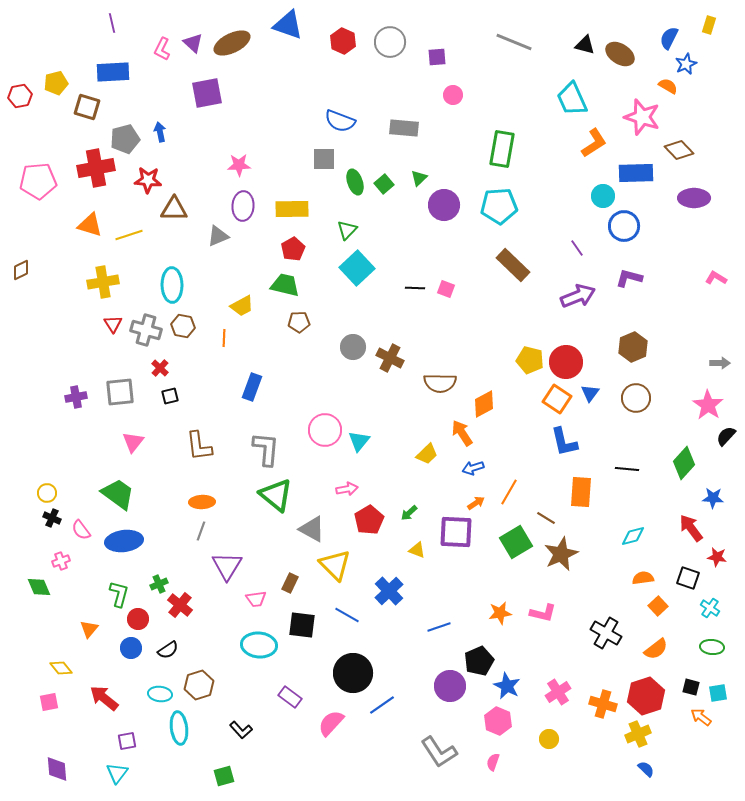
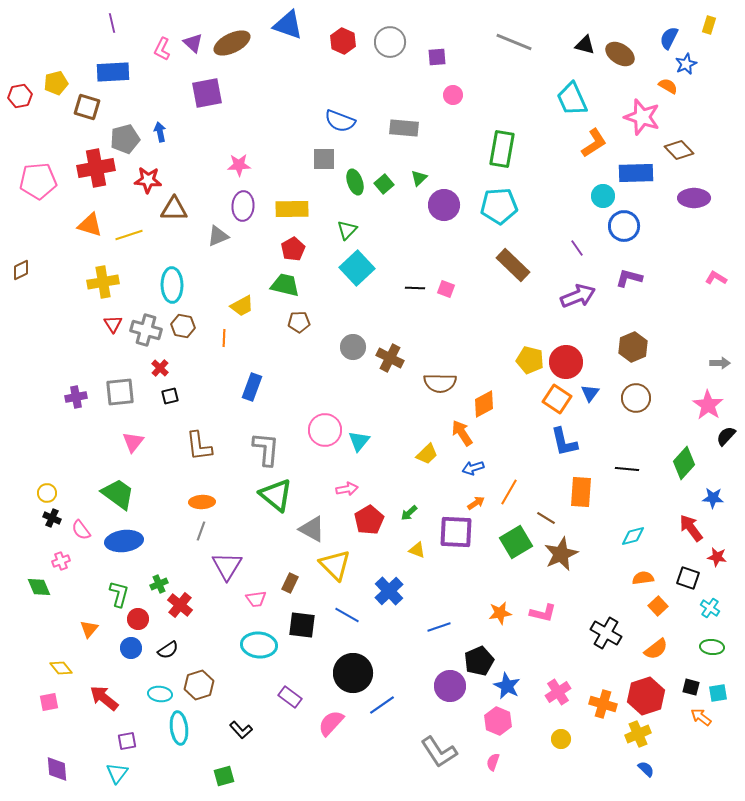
yellow circle at (549, 739): moved 12 px right
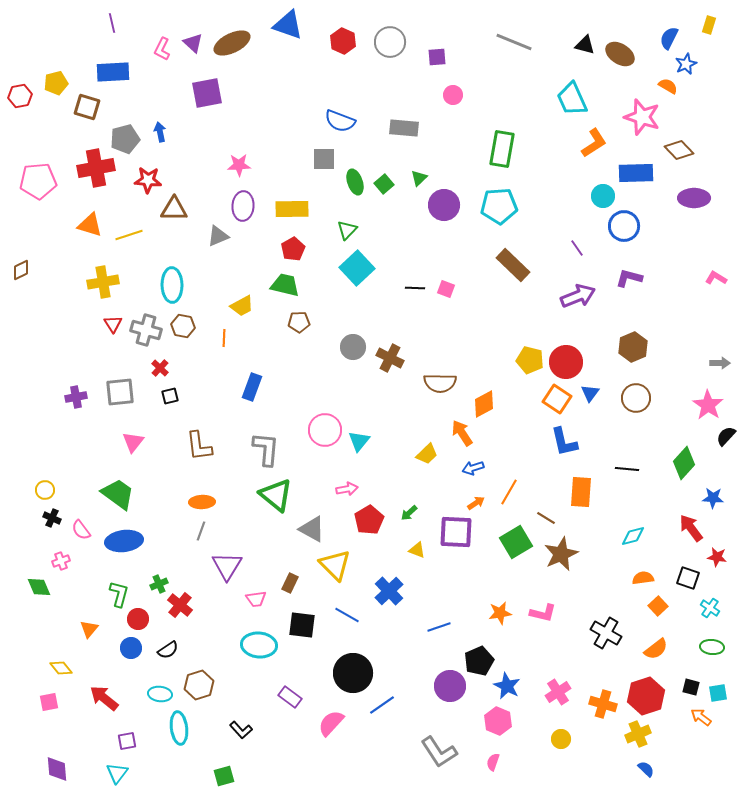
yellow circle at (47, 493): moved 2 px left, 3 px up
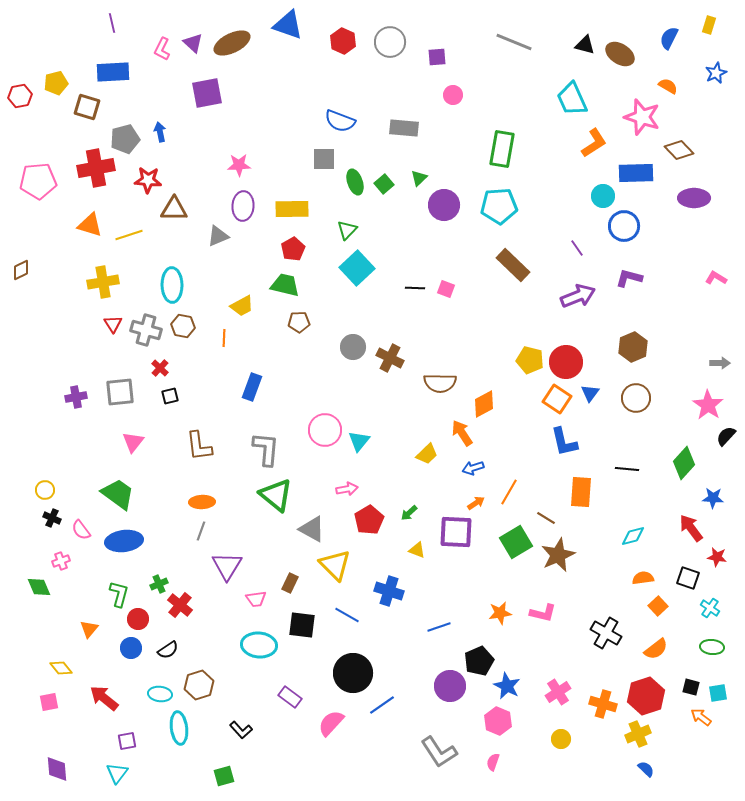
blue star at (686, 64): moved 30 px right, 9 px down
brown star at (561, 554): moved 3 px left, 1 px down
blue cross at (389, 591): rotated 28 degrees counterclockwise
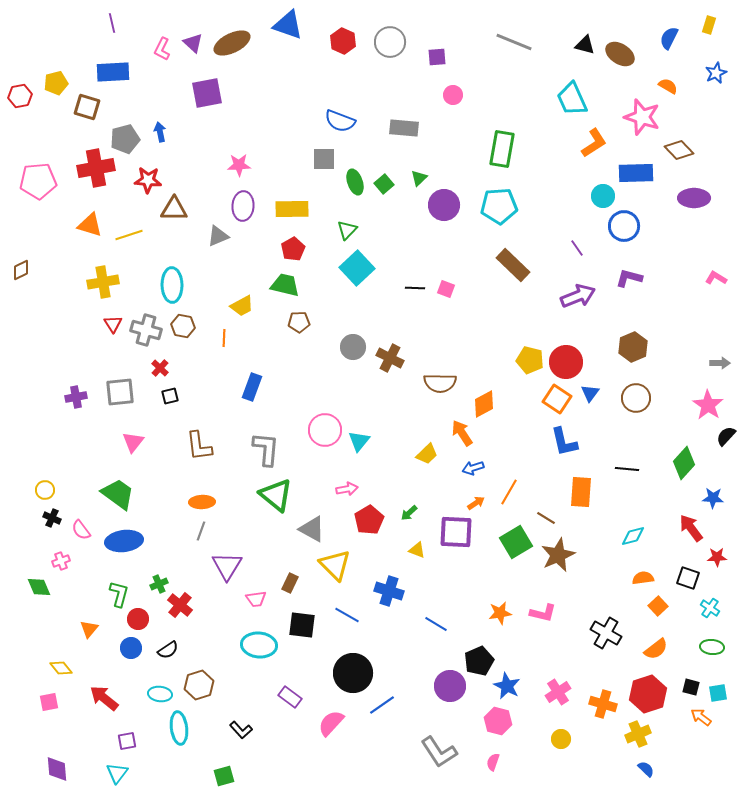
red star at (717, 557): rotated 12 degrees counterclockwise
blue line at (439, 627): moved 3 px left, 3 px up; rotated 50 degrees clockwise
red hexagon at (646, 696): moved 2 px right, 2 px up
pink hexagon at (498, 721): rotated 8 degrees counterclockwise
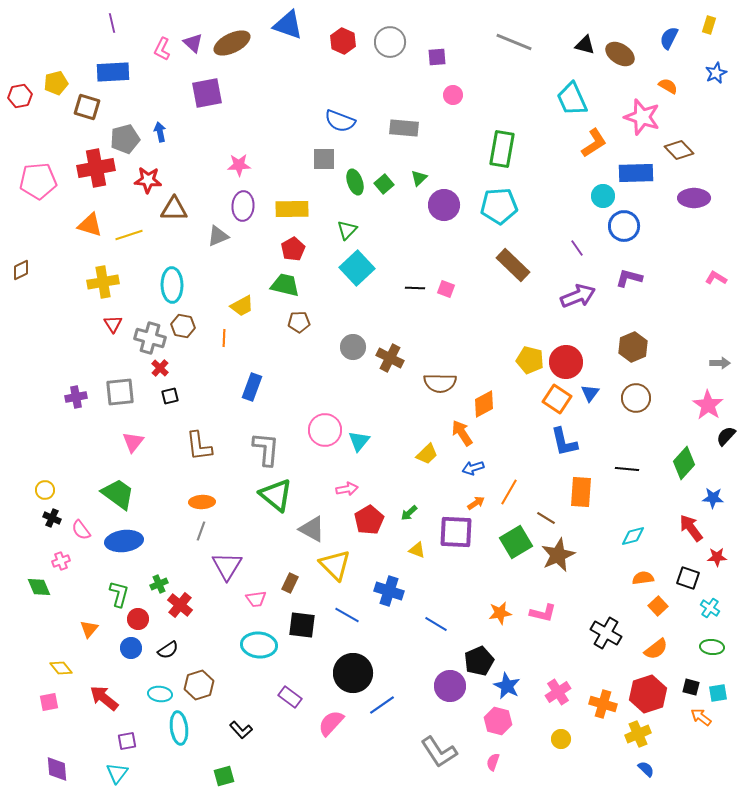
gray cross at (146, 330): moved 4 px right, 8 px down
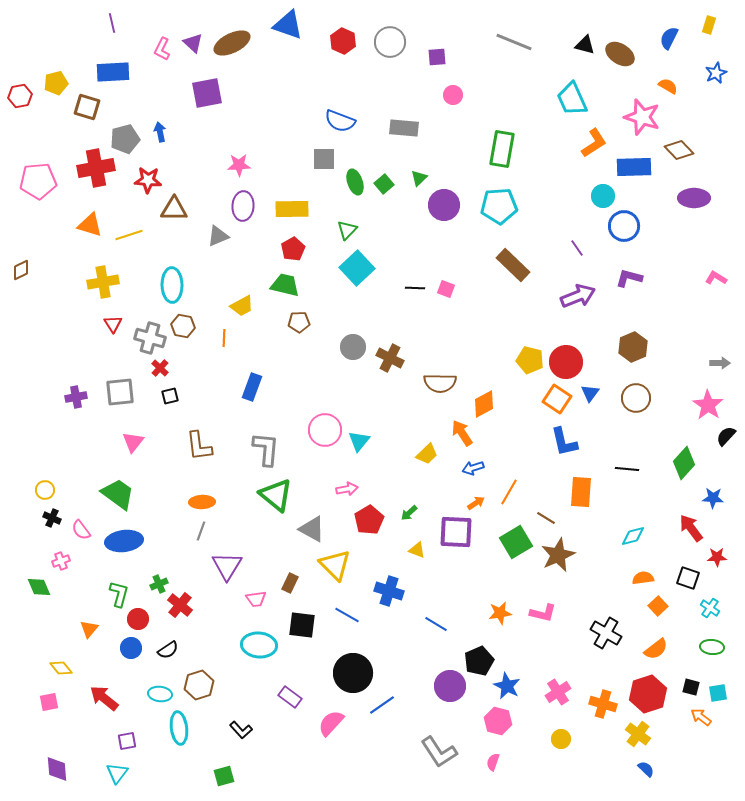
blue rectangle at (636, 173): moved 2 px left, 6 px up
yellow cross at (638, 734): rotated 30 degrees counterclockwise
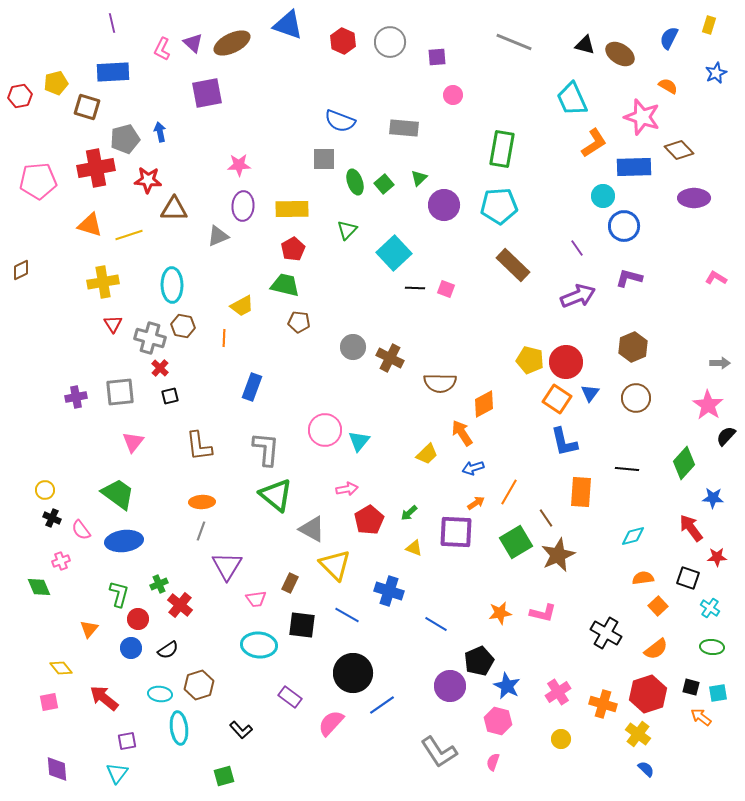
cyan square at (357, 268): moved 37 px right, 15 px up
brown pentagon at (299, 322): rotated 10 degrees clockwise
brown line at (546, 518): rotated 24 degrees clockwise
yellow triangle at (417, 550): moved 3 px left, 2 px up
